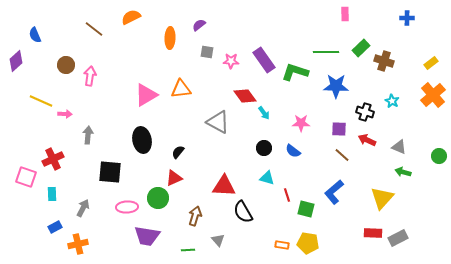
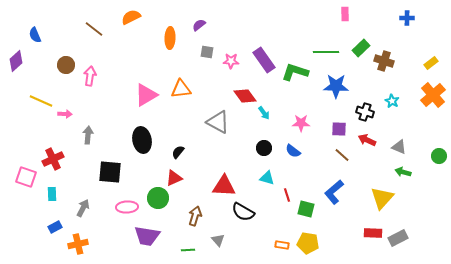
black semicircle at (243, 212): rotated 30 degrees counterclockwise
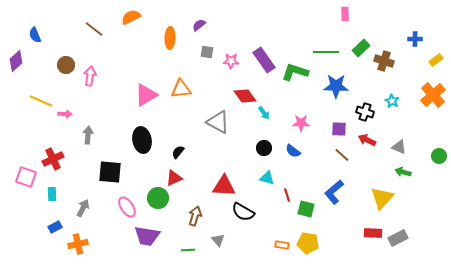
blue cross at (407, 18): moved 8 px right, 21 px down
yellow rectangle at (431, 63): moved 5 px right, 3 px up
pink ellipse at (127, 207): rotated 60 degrees clockwise
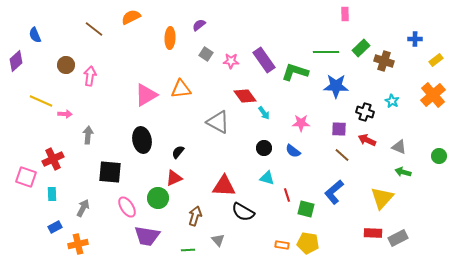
gray square at (207, 52): moved 1 px left, 2 px down; rotated 24 degrees clockwise
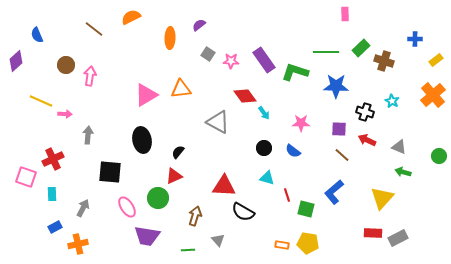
blue semicircle at (35, 35): moved 2 px right
gray square at (206, 54): moved 2 px right
red triangle at (174, 178): moved 2 px up
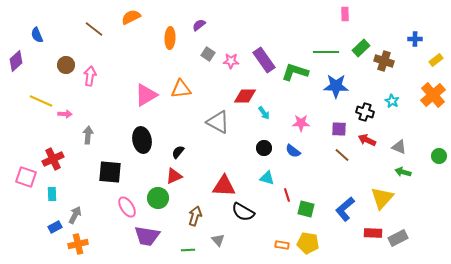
red diamond at (245, 96): rotated 55 degrees counterclockwise
blue L-shape at (334, 192): moved 11 px right, 17 px down
gray arrow at (83, 208): moved 8 px left, 7 px down
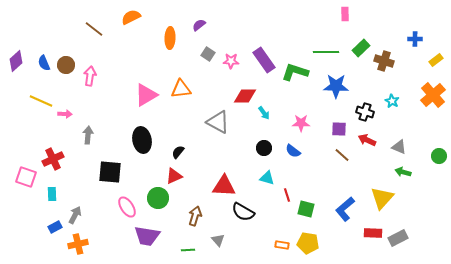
blue semicircle at (37, 35): moved 7 px right, 28 px down
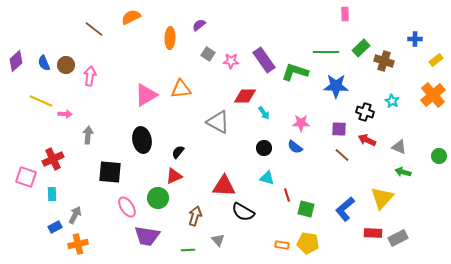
blue semicircle at (293, 151): moved 2 px right, 4 px up
